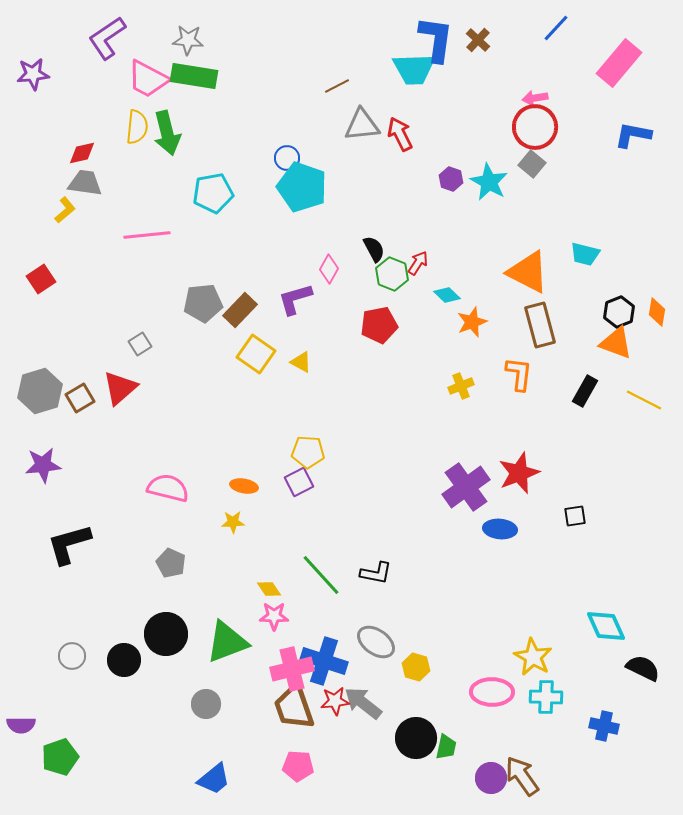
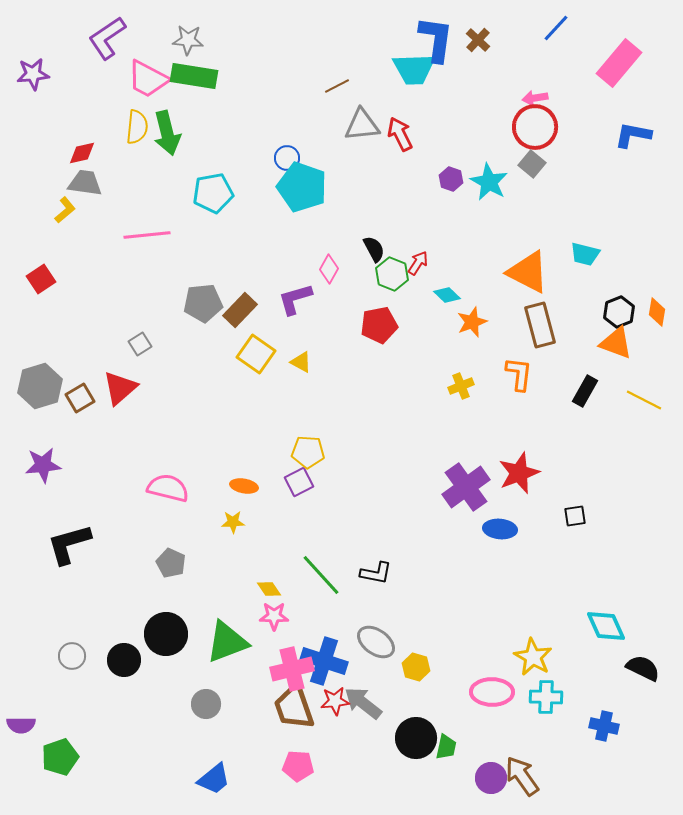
gray hexagon at (40, 391): moved 5 px up
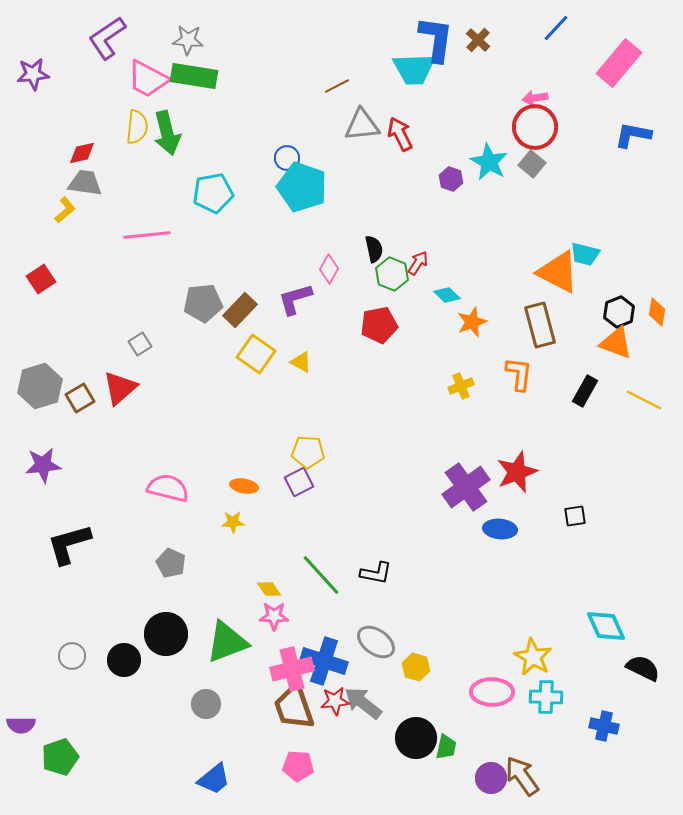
cyan star at (489, 182): moved 20 px up
black semicircle at (374, 249): rotated 16 degrees clockwise
orange triangle at (528, 272): moved 30 px right
red star at (519, 473): moved 2 px left, 1 px up
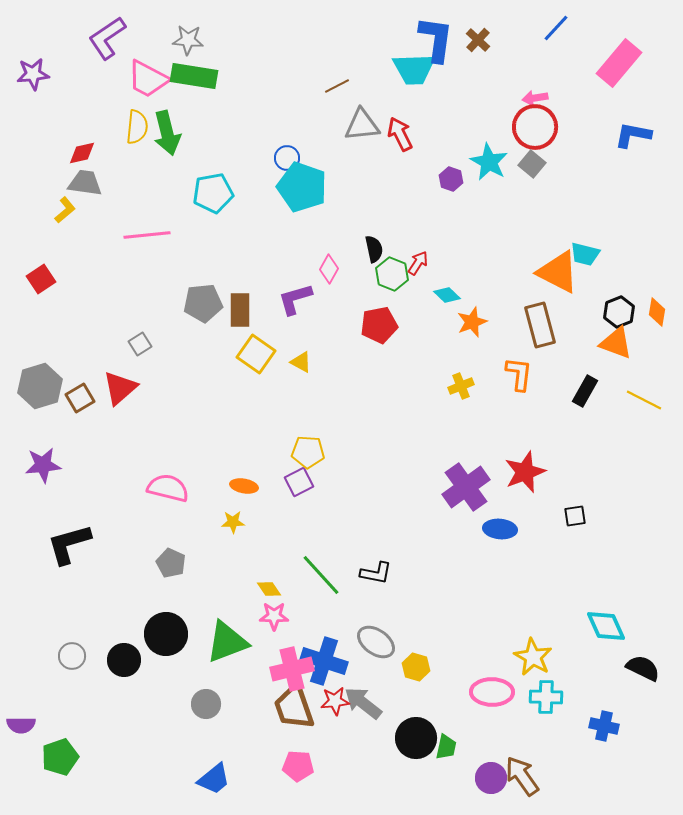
brown rectangle at (240, 310): rotated 44 degrees counterclockwise
red star at (517, 472): moved 8 px right
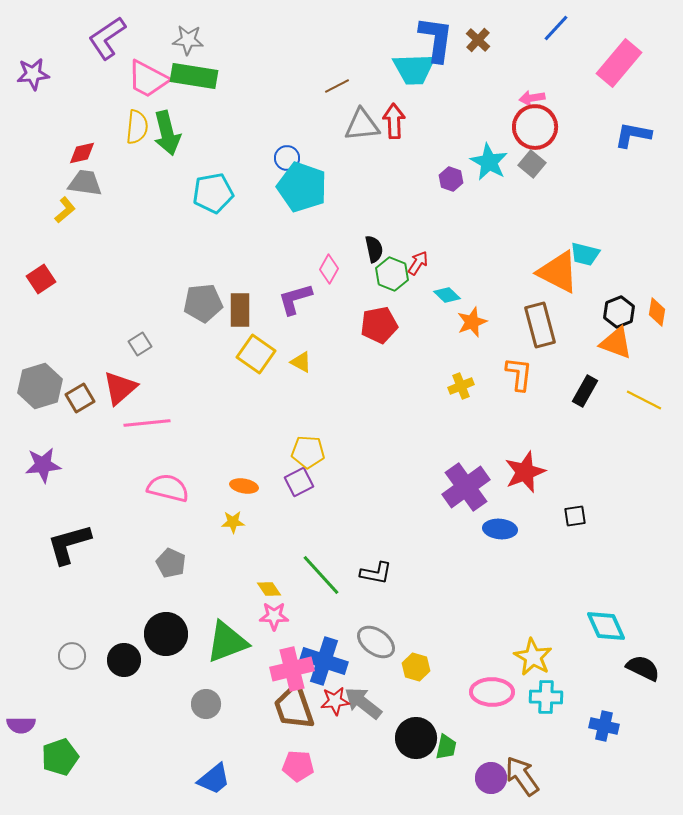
pink arrow at (535, 98): moved 3 px left
red arrow at (400, 134): moved 6 px left, 13 px up; rotated 24 degrees clockwise
pink line at (147, 235): moved 188 px down
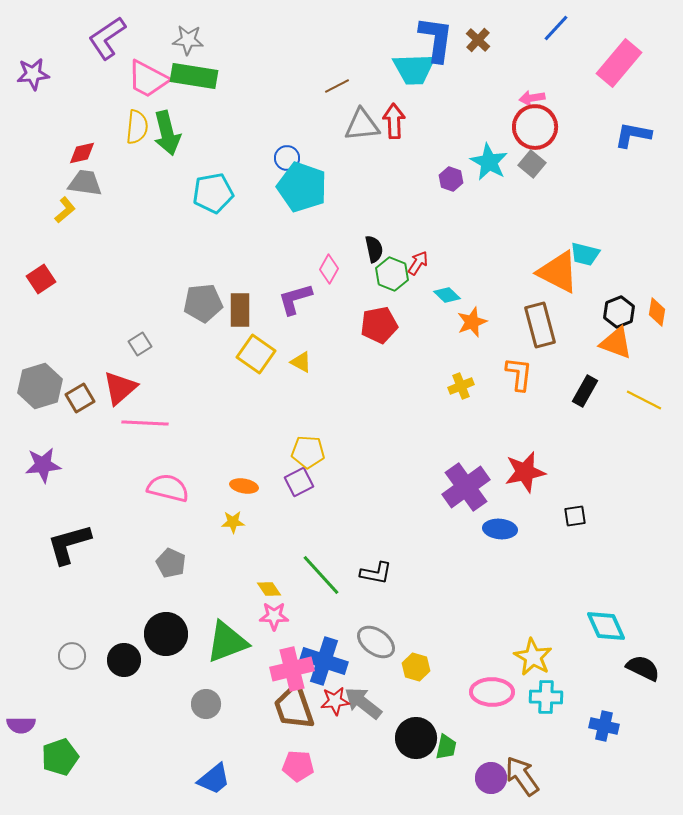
pink line at (147, 423): moved 2 px left; rotated 9 degrees clockwise
red star at (525, 472): rotated 9 degrees clockwise
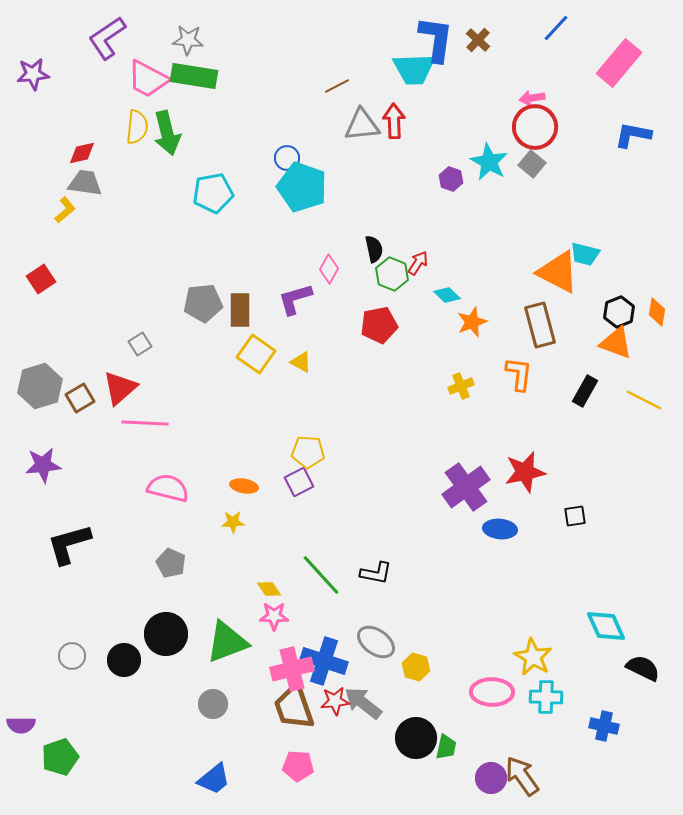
gray circle at (206, 704): moved 7 px right
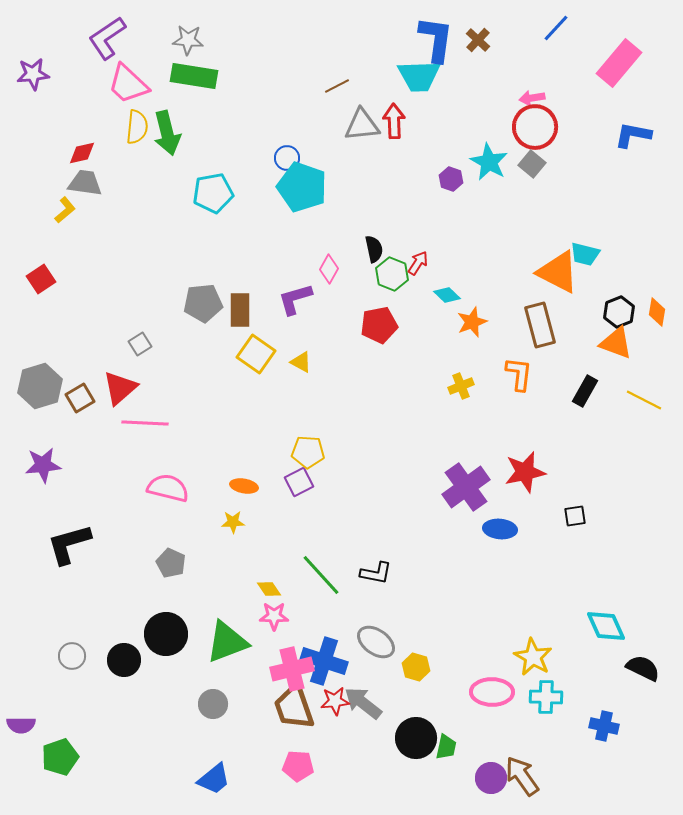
cyan trapezoid at (414, 69): moved 5 px right, 7 px down
pink trapezoid at (148, 79): moved 20 px left, 5 px down; rotated 15 degrees clockwise
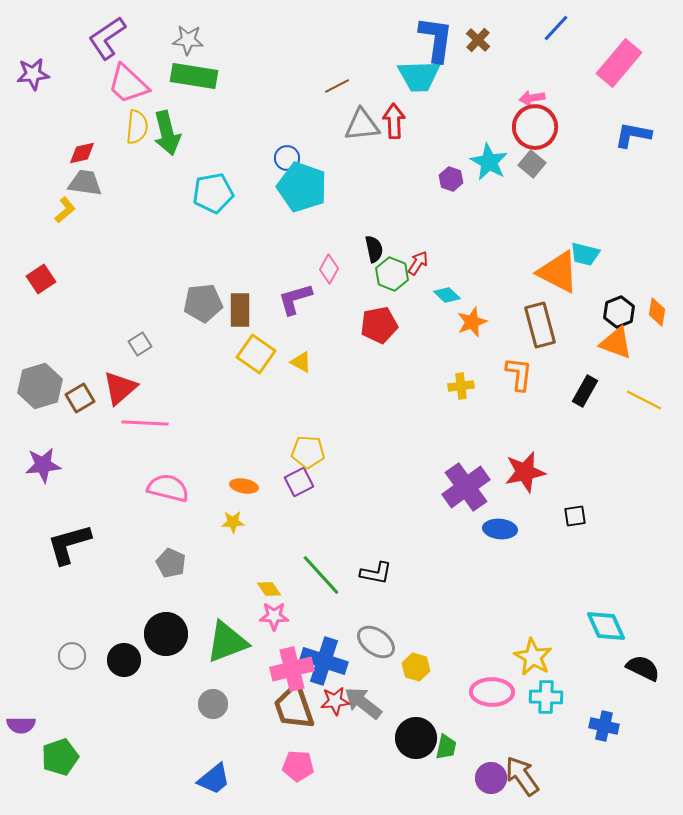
yellow cross at (461, 386): rotated 15 degrees clockwise
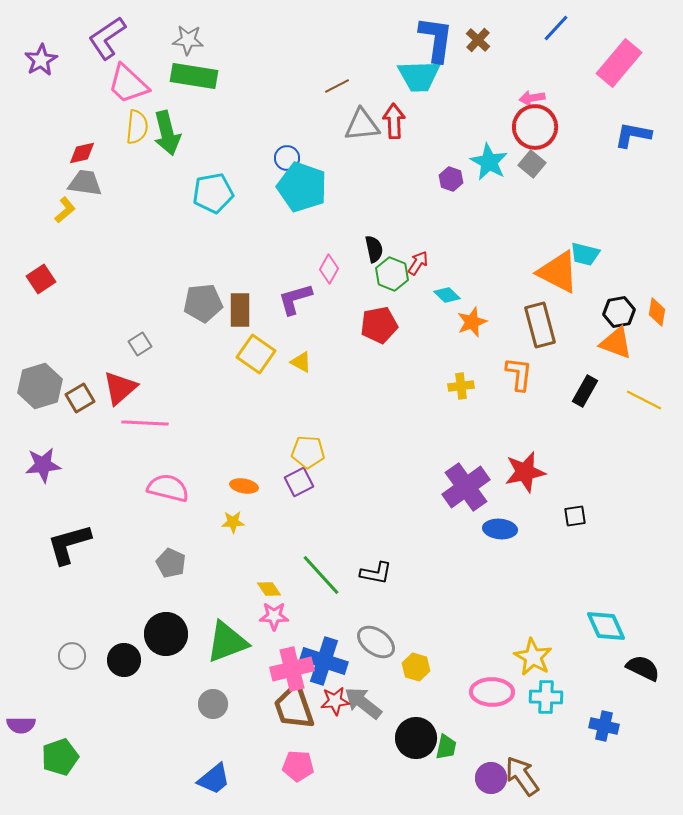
purple star at (33, 74): moved 8 px right, 14 px up; rotated 24 degrees counterclockwise
black hexagon at (619, 312): rotated 12 degrees clockwise
